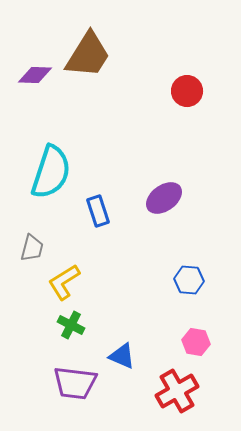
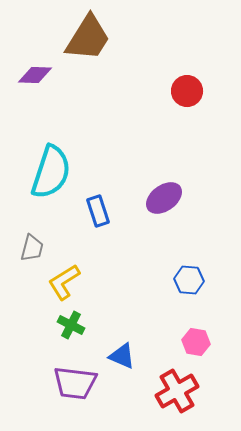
brown trapezoid: moved 17 px up
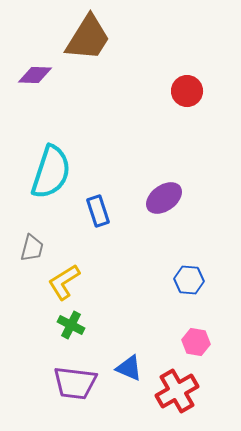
blue triangle: moved 7 px right, 12 px down
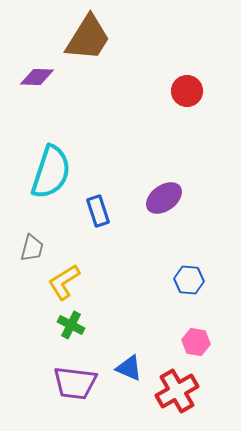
purple diamond: moved 2 px right, 2 px down
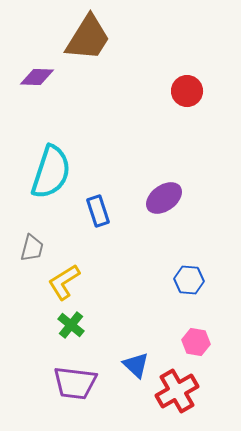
green cross: rotated 12 degrees clockwise
blue triangle: moved 7 px right, 3 px up; rotated 20 degrees clockwise
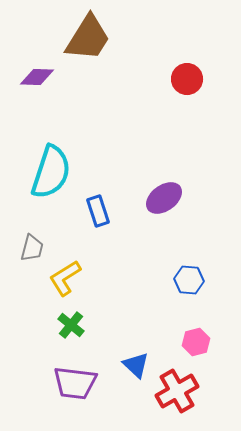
red circle: moved 12 px up
yellow L-shape: moved 1 px right, 4 px up
pink hexagon: rotated 24 degrees counterclockwise
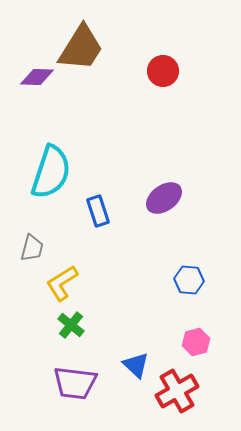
brown trapezoid: moved 7 px left, 10 px down
red circle: moved 24 px left, 8 px up
yellow L-shape: moved 3 px left, 5 px down
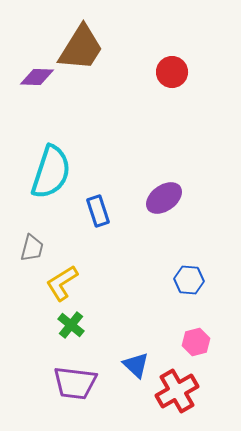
red circle: moved 9 px right, 1 px down
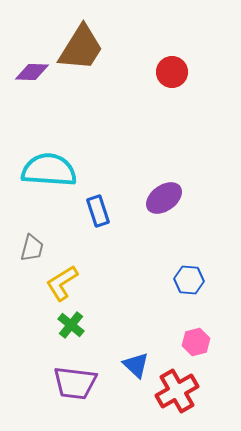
purple diamond: moved 5 px left, 5 px up
cyan semicircle: moved 2 px left, 2 px up; rotated 104 degrees counterclockwise
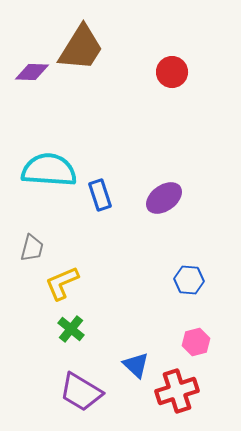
blue rectangle: moved 2 px right, 16 px up
yellow L-shape: rotated 9 degrees clockwise
green cross: moved 4 px down
purple trapezoid: moved 6 px right, 9 px down; rotated 24 degrees clockwise
red cross: rotated 12 degrees clockwise
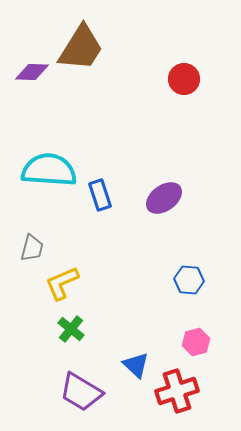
red circle: moved 12 px right, 7 px down
